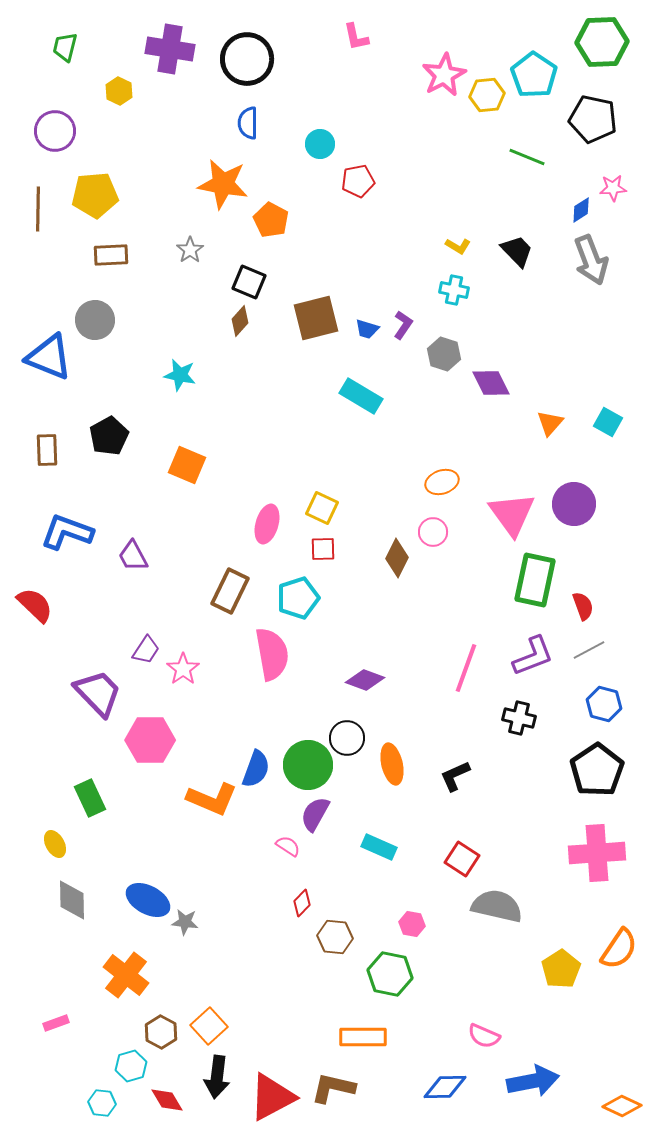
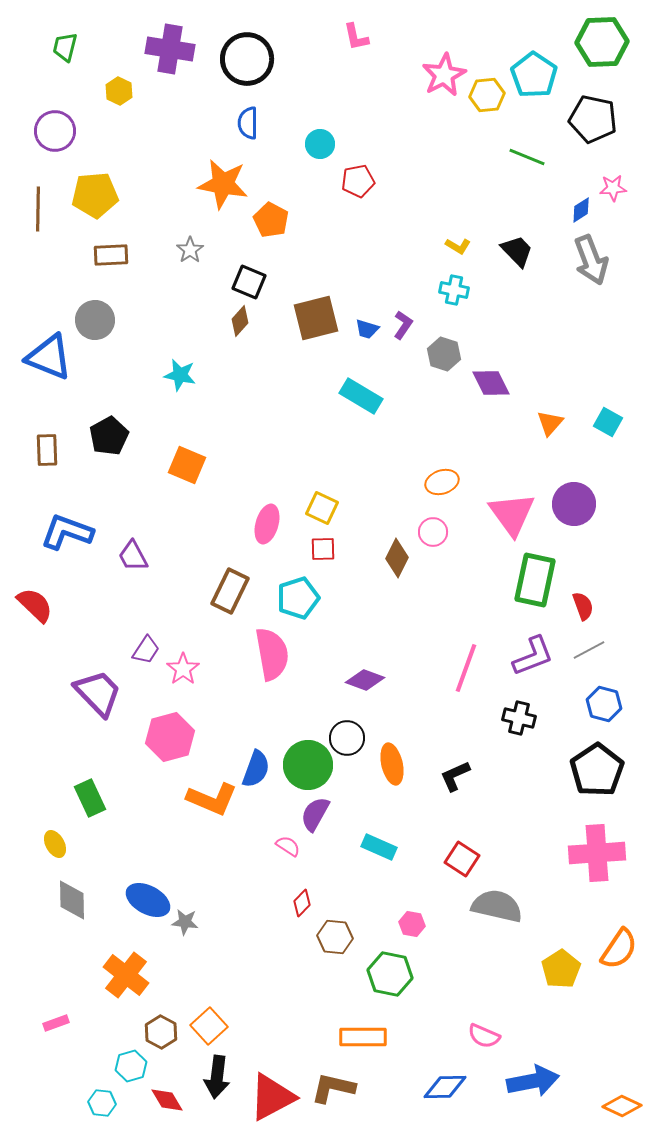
pink hexagon at (150, 740): moved 20 px right, 3 px up; rotated 15 degrees counterclockwise
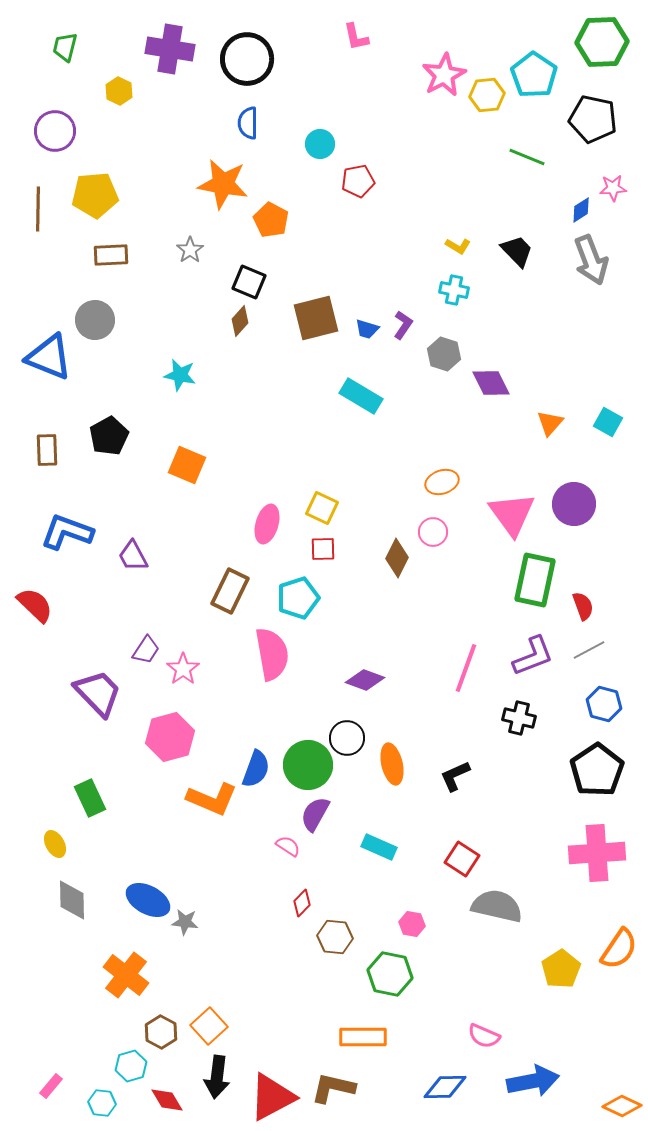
pink rectangle at (56, 1023): moved 5 px left, 63 px down; rotated 30 degrees counterclockwise
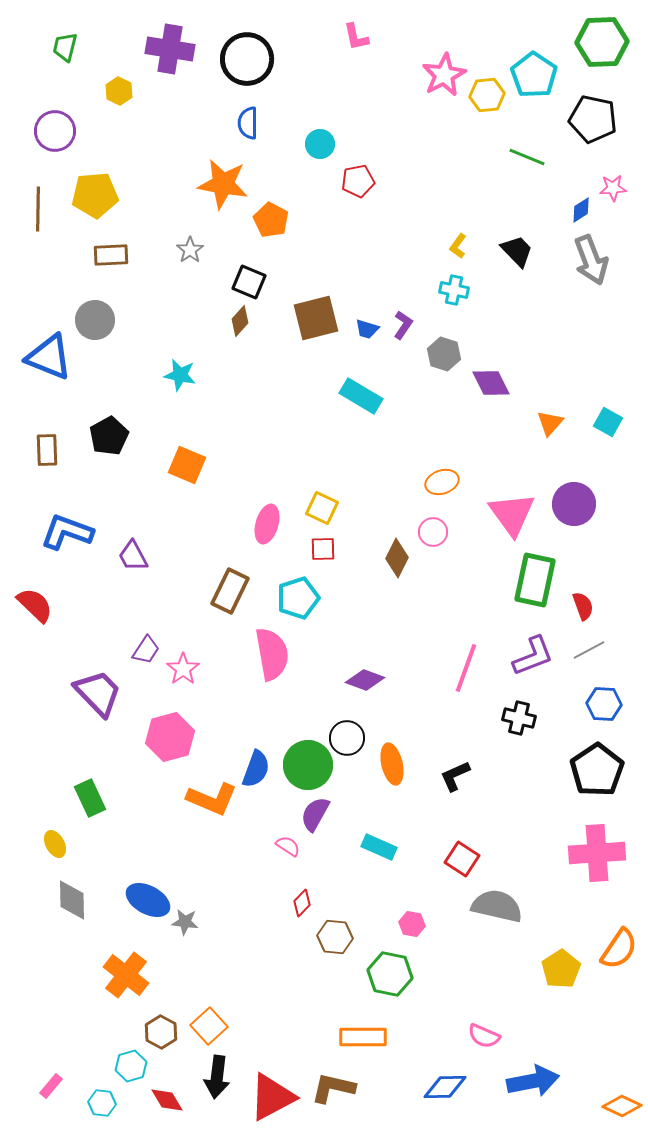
yellow L-shape at (458, 246): rotated 95 degrees clockwise
blue hexagon at (604, 704): rotated 12 degrees counterclockwise
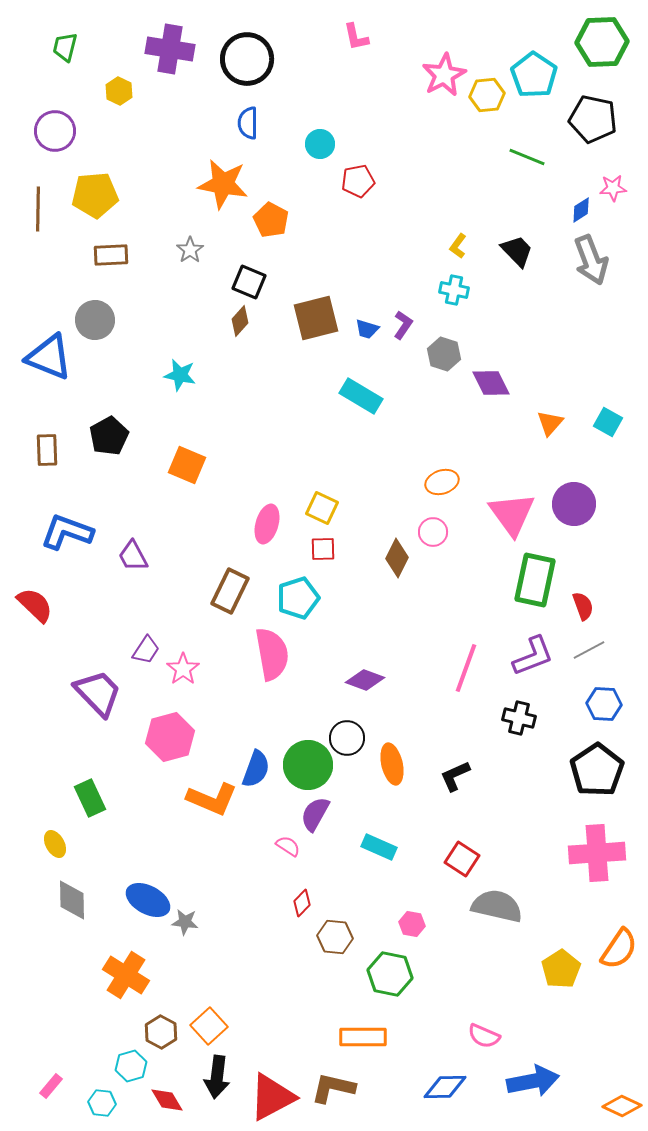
orange cross at (126, 975): rotated 6 degrees counterclockwise
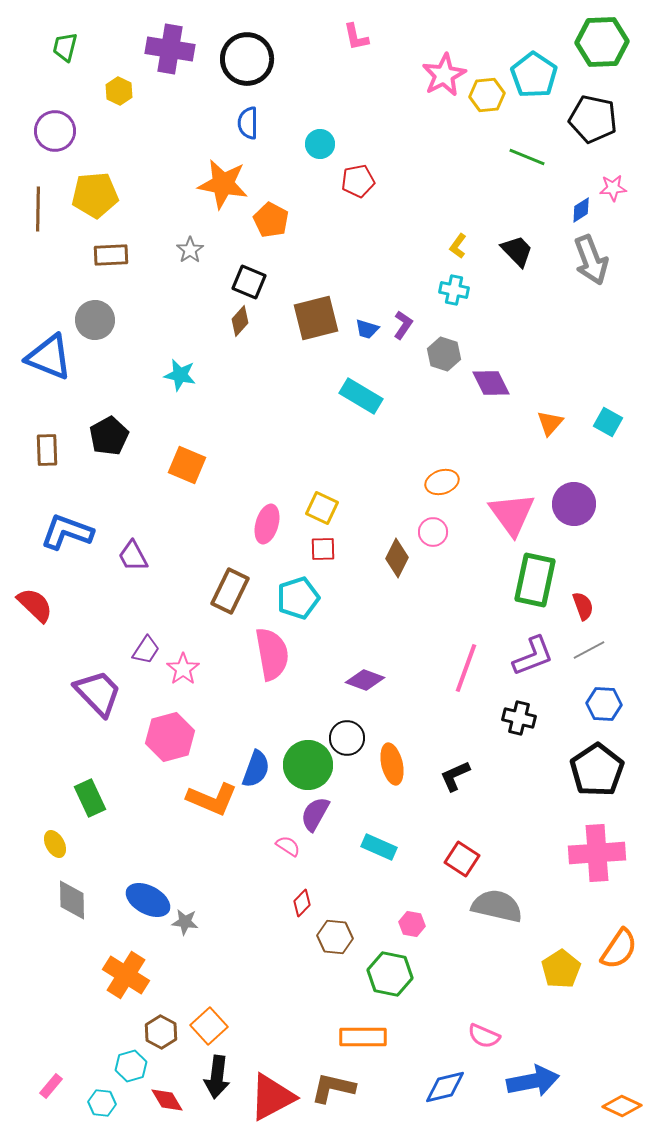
blue diamond at (445, 1087): rotated 12 degrees counterclockwise
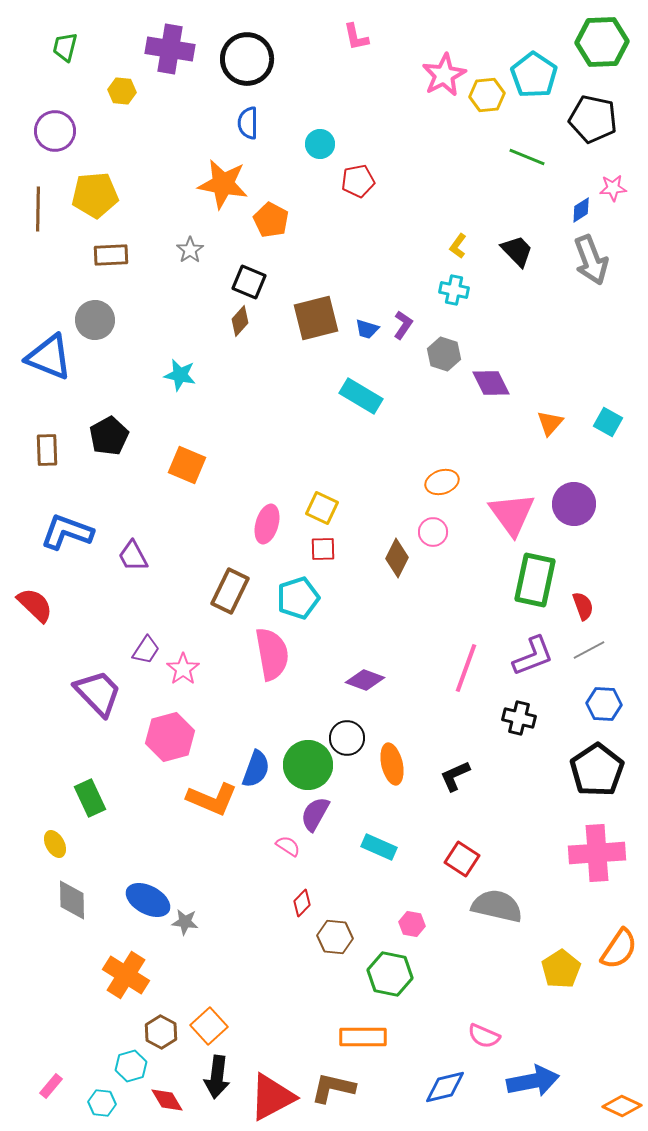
yellow hexagon at (119, 91): moved 3 px right; rotated 20 degrees counterclockwise
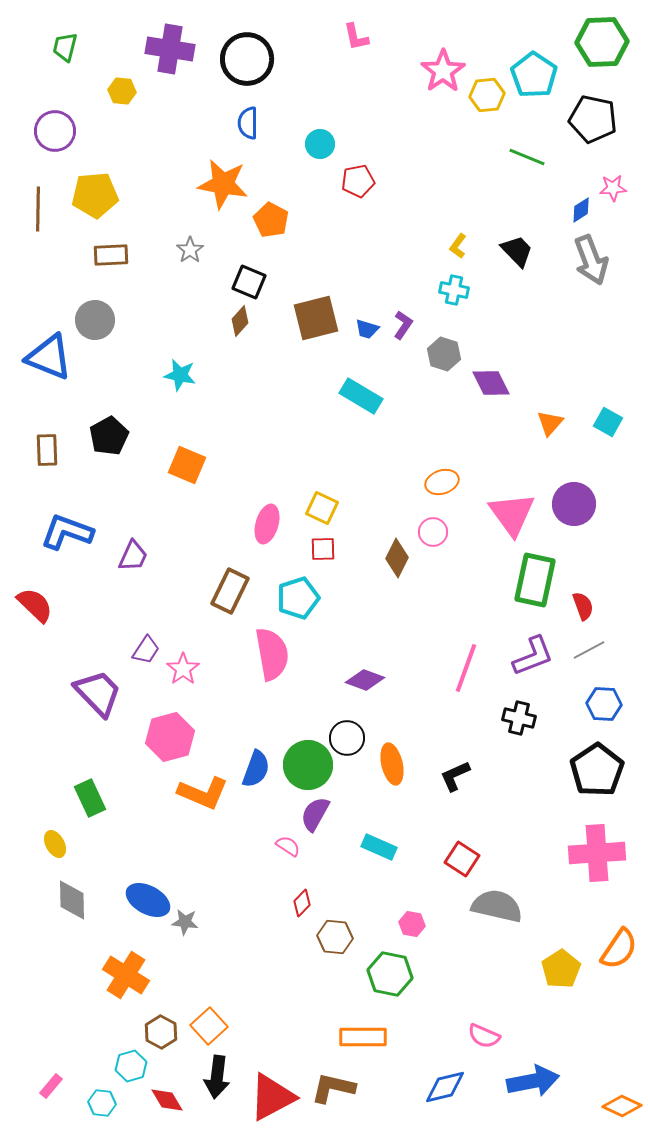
pink star at (444, 75): moved 1 px left, 4 px up; rotated 6 degrees counterclockwise
purple trapezoid at (133, 556): rotated 128 degrees counterclockwise
orange L-shape at (212, 799): moved 9 px left, 6 px up
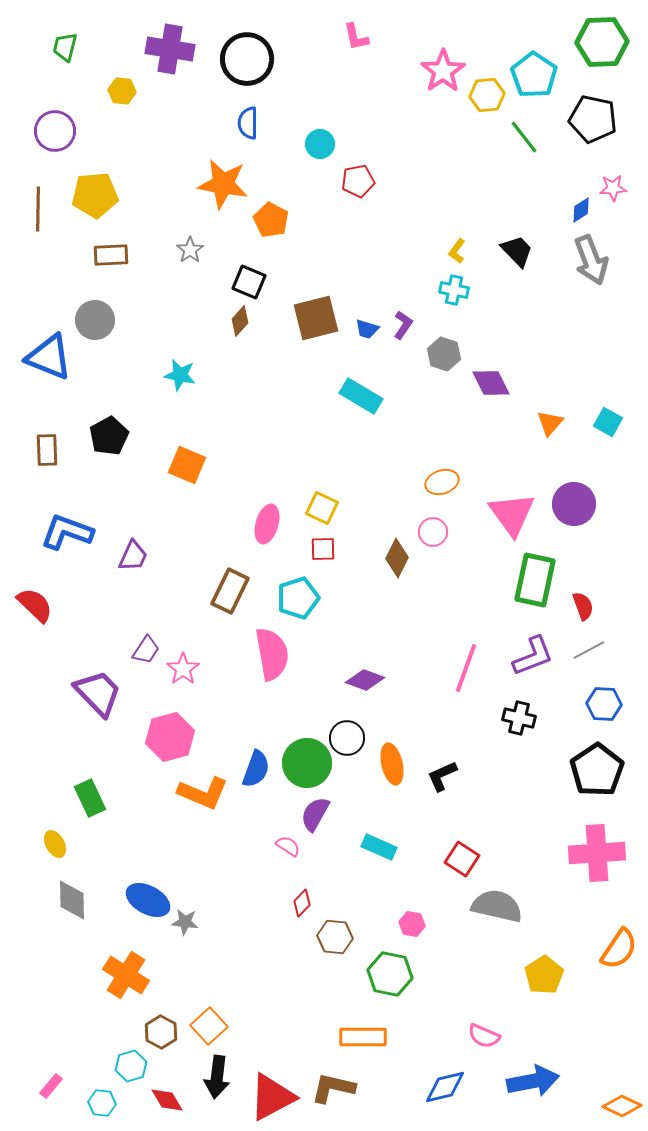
green line at (527, 157): moved 3 px left, 20 px up; rotated 30 degrees clockwise
yellow L-shape at (458, 246): moved 1 px left, 5 px down
green circle at (308, 765): moved 1 px left, 2 px up
black L-shape at (455, 776): moved 13 px left
yellow pentagon at (561, 969): moved 17 px left, 6 px down
